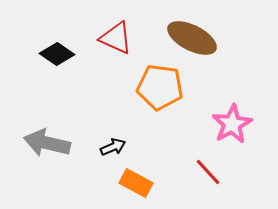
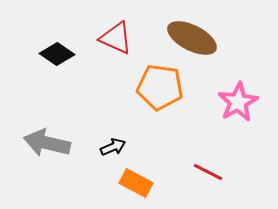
pink star: moved 6 px right, 22 px up
red line: rotated 20 degrees counterclockwise
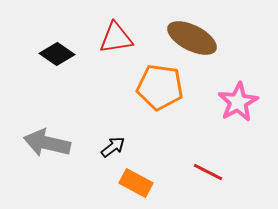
red triangle: rotated 33 degrees counterclockwise
black arrow: rotated 15 degrees counterclockwise
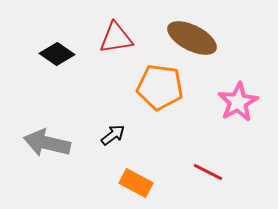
black arrow: moved 12 px up
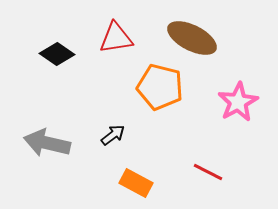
orange pentagon: rotated 6 degrees clockwise
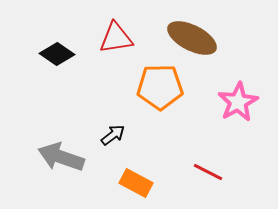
orange pentagon: rotated 15 degrees counterclockwise
gray arrow: moved 14 px right, 14 px down; rotated 6 degrees clockwise
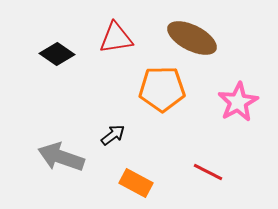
orange pentagon: moved 2 px right, 2 px down
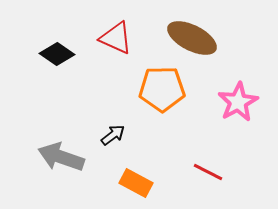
red triangle: rotated 33 degrees clockwise
